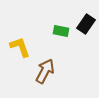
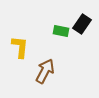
black rectangle: moved 4 px left
yellow L-shape: rotated 25 degrees clockwise
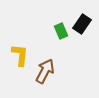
green rectangle: rotated 56 degrees clockwise
yellow L-shape: moved 8 px down
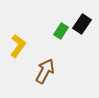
green rectangle: rotated 56 degrees clockwise
yellow L-shape: moved 2 px left, 9 px up; rotated 30 degrees clockwise
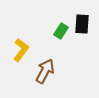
black rectangle: rotated 30 degrees counterclockwise
yellow L-shape: moved 3 px right, 4 px down
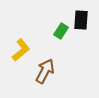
black rectangle: moved 1 px left, 4 px up
yellow L-shape: rotated 15 degrees clockwise
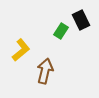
black rectangle: rotated 30 degrees counterclockwise
brown arrow: rotated 15 degrees counterclockwise
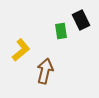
green rectangle: rotated 42 degrees counterclockwise
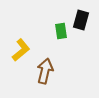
black rectangle: rotated 42 degrees clockwise
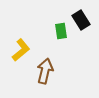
black rectangle: rotated 48 degrees counterclockwise
